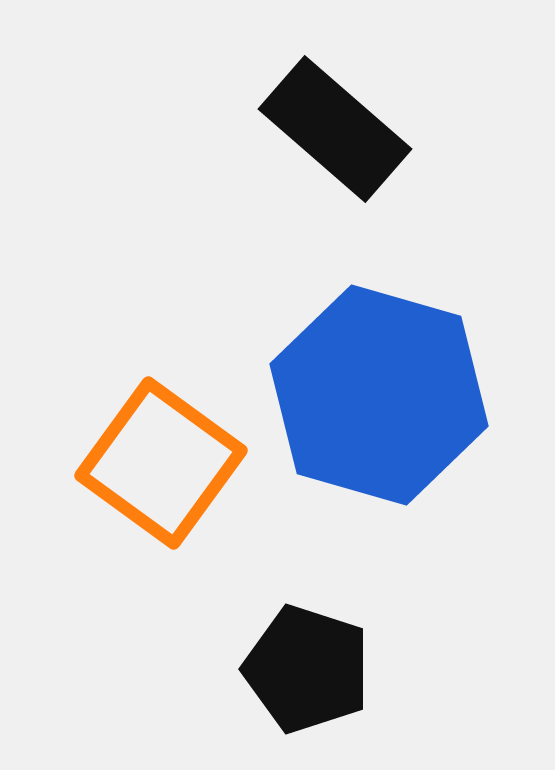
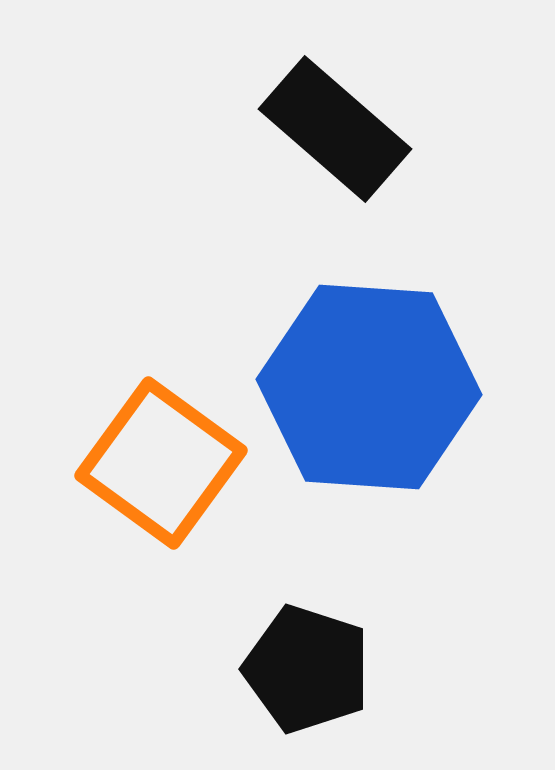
blue hexagon: moved 10 px left, 8 px up; rotated 12 degrees counterclockwise
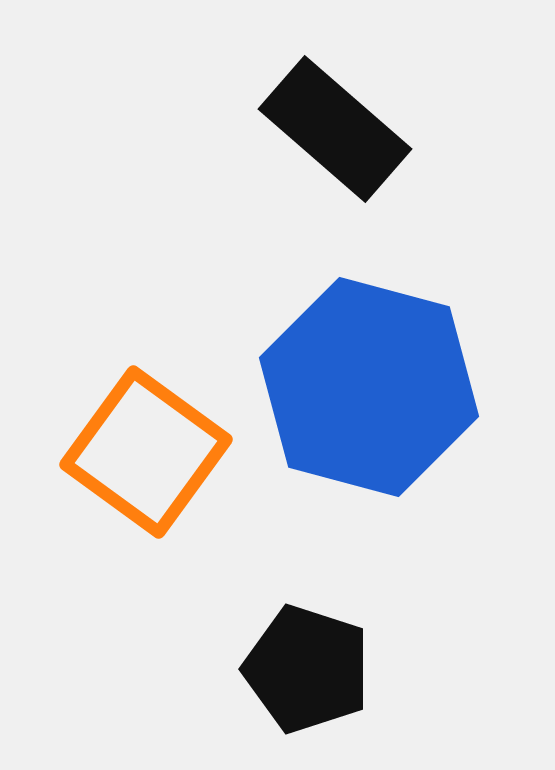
blue hexagon: rotated 11 degrees clockwise
orange square: moved 15 px left, 11 px up
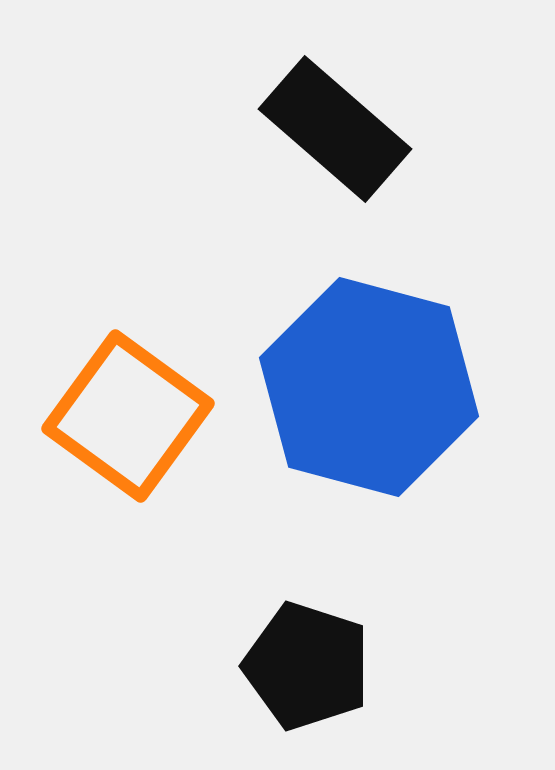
orange square: moved 18 px left, 36 px up
black pentagon: moved 3 px up
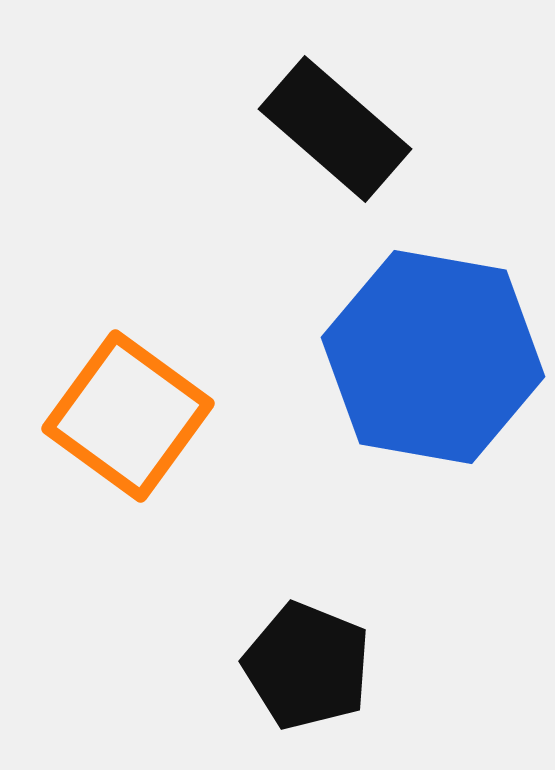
blue hexagon: moved 64 px right, 30 px up; rotated 5 degrees counterclockwise
black pentagon: rotated 4 degrees clockwise
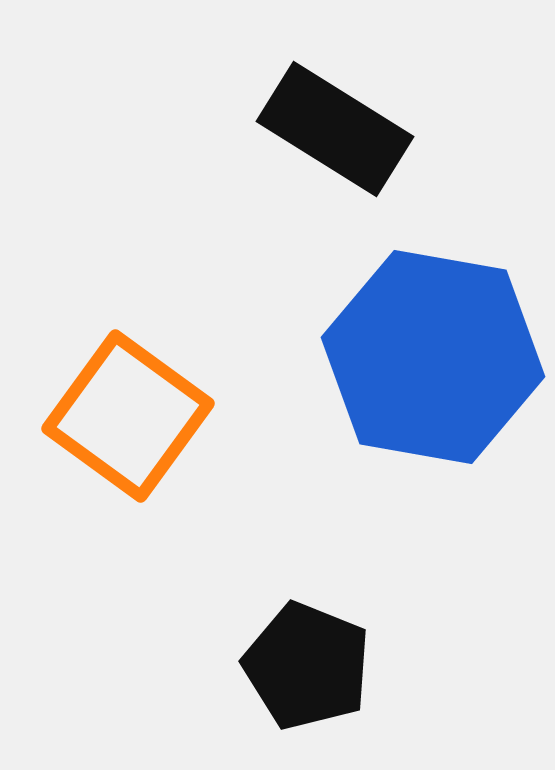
black rectangle: rotated 9 degrees counterclockwise
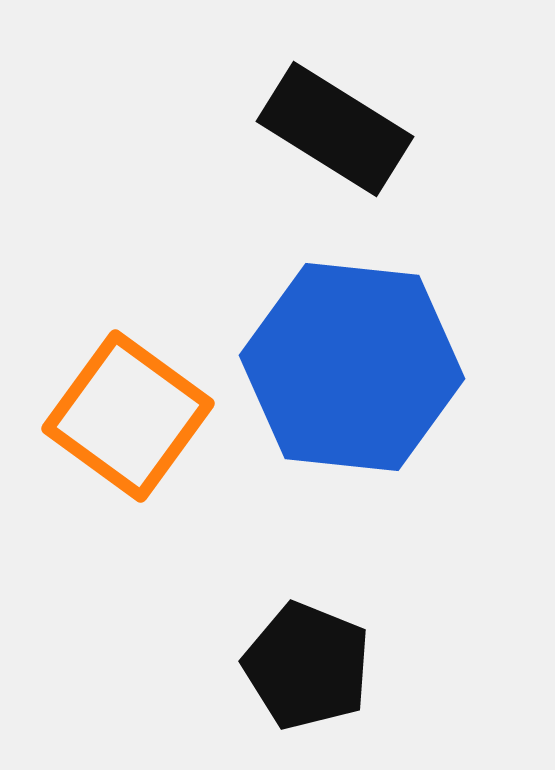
blue hexagon: moved 81 px left, 10 px down; rotated 4 degrees counterclockwise
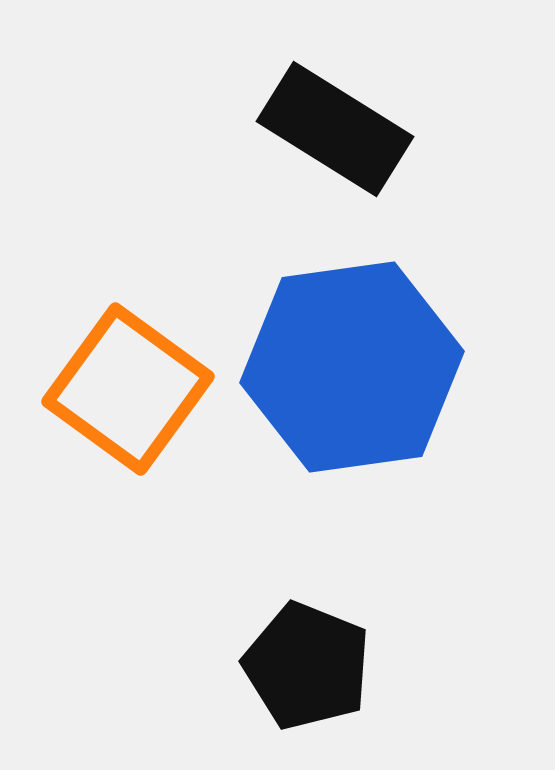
blue hexagon: rotated 14 degrees counterclockwise
orange square: moved 27 px up
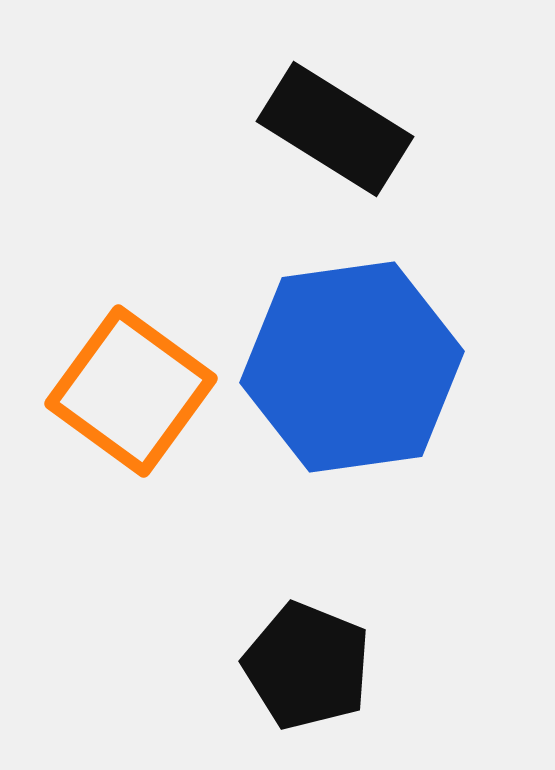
orange square: moved 3 px right, 2 px down
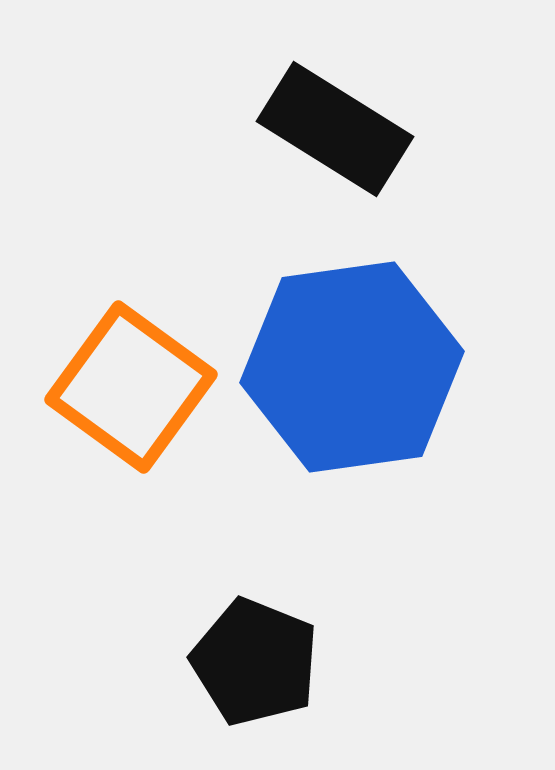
orange square: moved 4 px up
black pentagon: moved 52 px left, 4 px up
